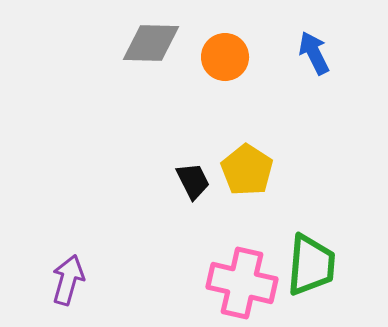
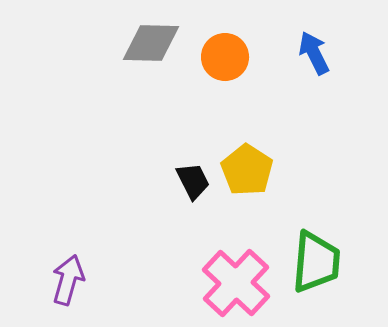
green trapezoid: moved 5 px right, 3 px up
pink cross: moved 6 px left; rotated 30 degrees clockwise
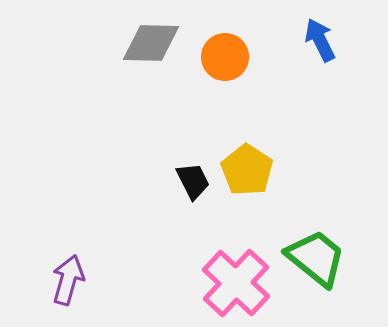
blue arrow: moved 6 px right, 13 px up
green trapezoid: moved 4 px up; rotated 56 degrees counterclockwise
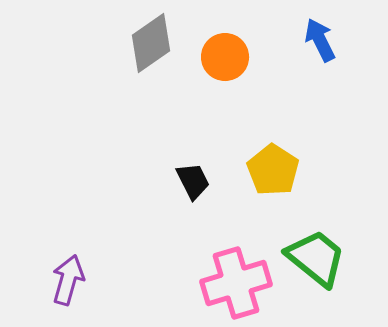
gray diamond: rotated 36 degrees counterclockwise
yellow pentagon: moved 26 px right
pink cross: rotated 30 degrees clockwise
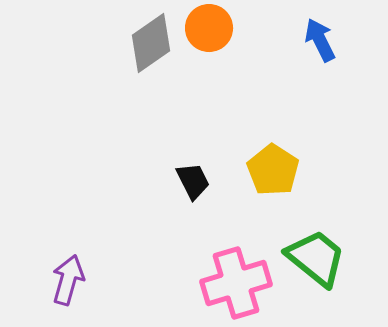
orange circle: moved 16 px left, 29 px up
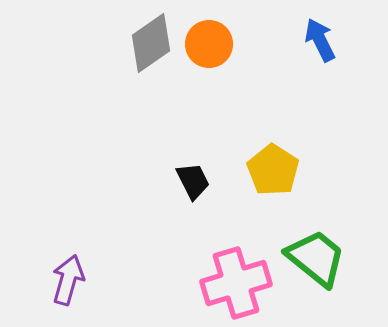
orange circle: moved 16 px down
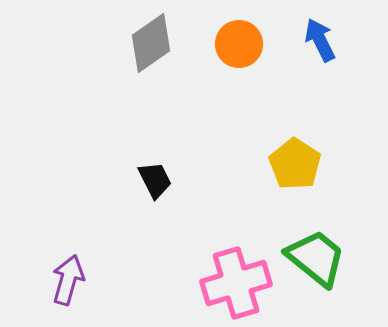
orange circle: moved 30 px right
yellow pentagon: moved 22 px right, 6 px up
black trapezoid: moved 38 px left, 1 px up
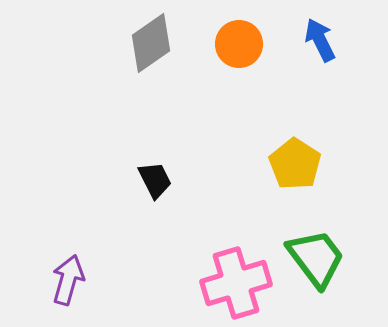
green trapezoid: rotated 14 degrees clockwise
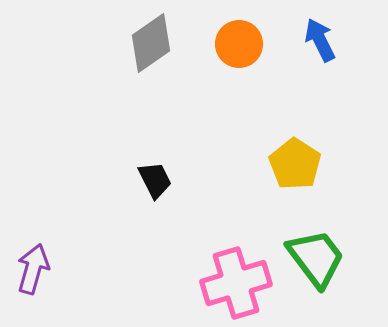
purple arrow: moved 35 px left, 11 px up
